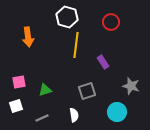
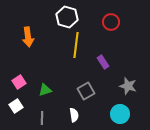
pink square: rotated 24 degrees counterclockwise
gray star: moved 3 px left
gray square: moved 1 px left; rotated 12 degrees counterclockwise
white square: rotated 16 degrees counterclockwise
cyan circle: moved 3 px right, 2 px down
gray line: rotated 64 degrees counterclockwise
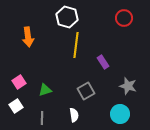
red circle: moved 13 px right, 4 px up
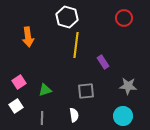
gray star: rotated 12 degrees counterclockwise
gray square: rotated 24 degrees clockwise
cyan circle: moved 3 px right, 2 px down
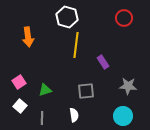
white square: moved 4 px right; rotated 16 degrees counterclockwise
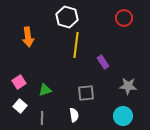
gray square: moved 2 px down
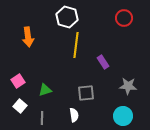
pink square: moved 1 px left, 1 px up
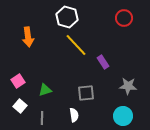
yellow line: rotated 50 degrees counterclockwise
